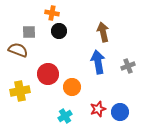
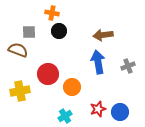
brown arrow: moved 3 px down; rotated 84 degrees counterclockwise
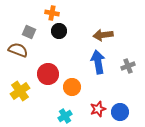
gray square: rotated 24 degrees clockwise
yellow cross: rotated 24 degrees counterclockwise
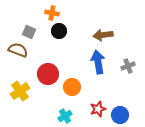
blue circle: moved 3 px down
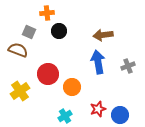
orange cross: moved 5 px left; rotated 16 degrees counterclockwise
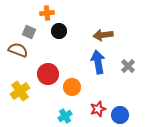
gray cross: rotated 24 degrees counterclockwise
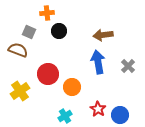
red star: rotated 21 degrees counterclockwise
